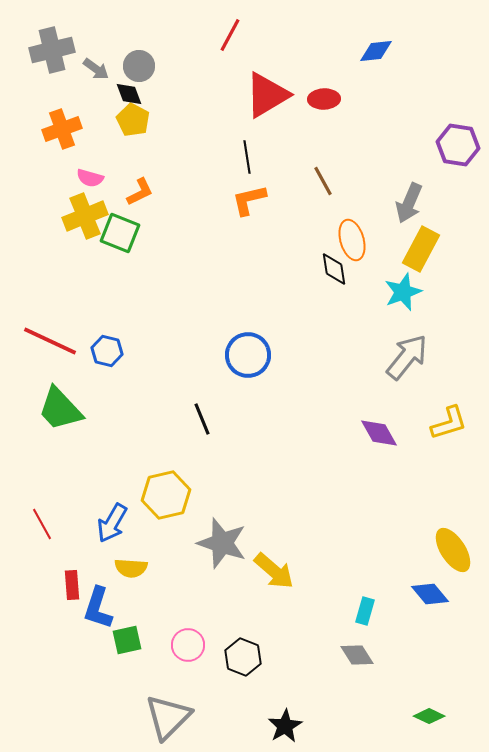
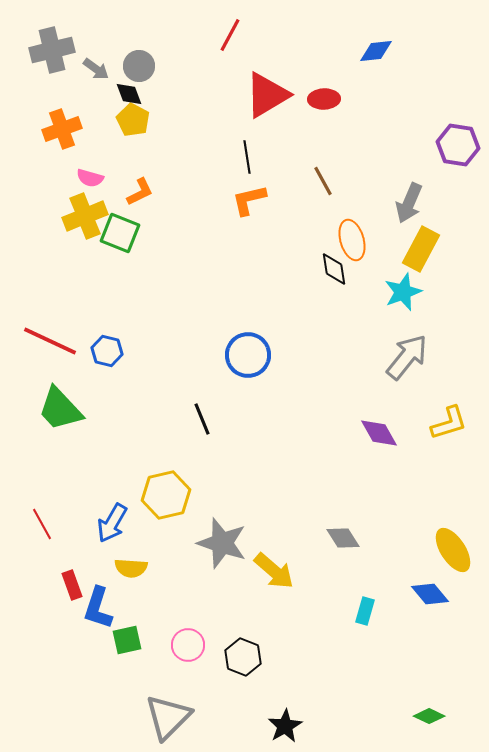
red rectangle at (72, 585): rotated 16 degrees counterclockwise
gray diamond at (357, 655): moved 14 px left, 117 px up
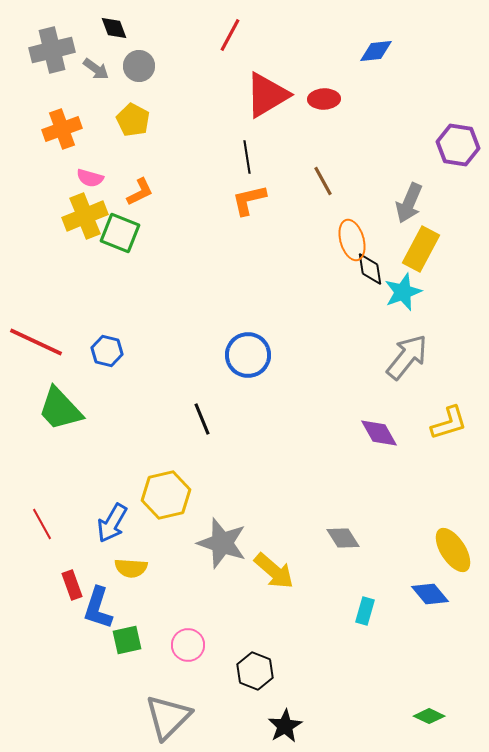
black diamond at (129, 94): moved 15 px left, 66 px up
black diamond at (334, 269): moved 36 px right
red line at (50, 341): moved 14 px left, 1 px down
black hexagon at (243, 657): moved 12 px right, 14 px down
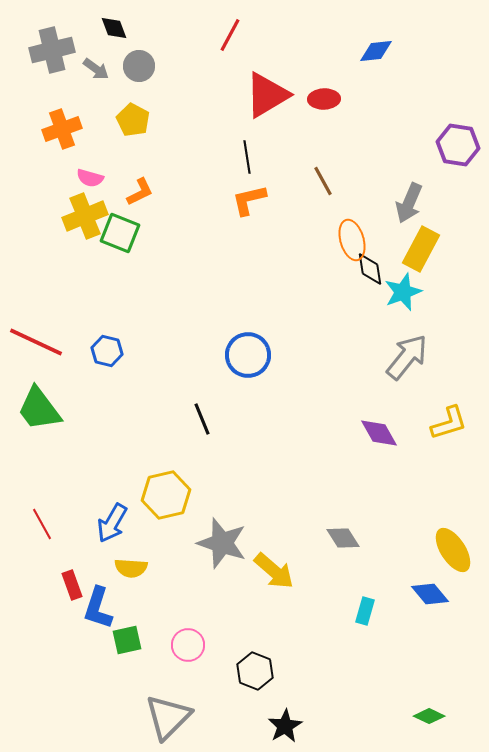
green trapezoid at (60, 409): moved 21 px left; rotated 6 degrees clockwise
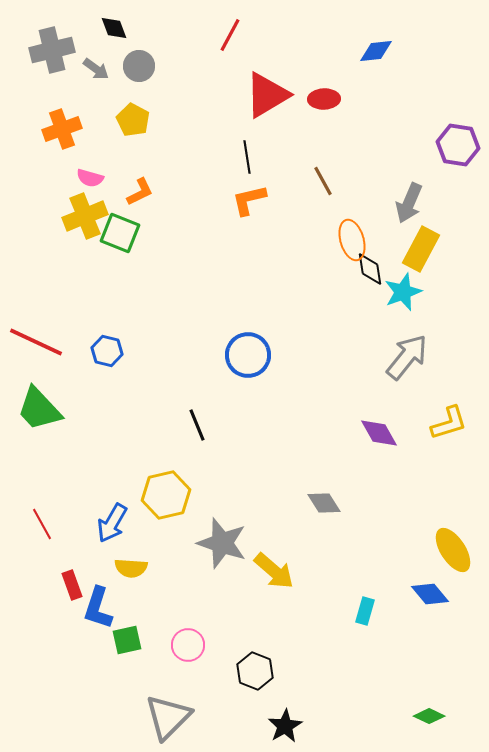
green trapezoid at (39, 409): rotated 6 degrees counterclockwise
black line at (202, 419): moved 5 px left, 6 px down
gray diamond at (343, 538): moved 19 px left, 35 px up
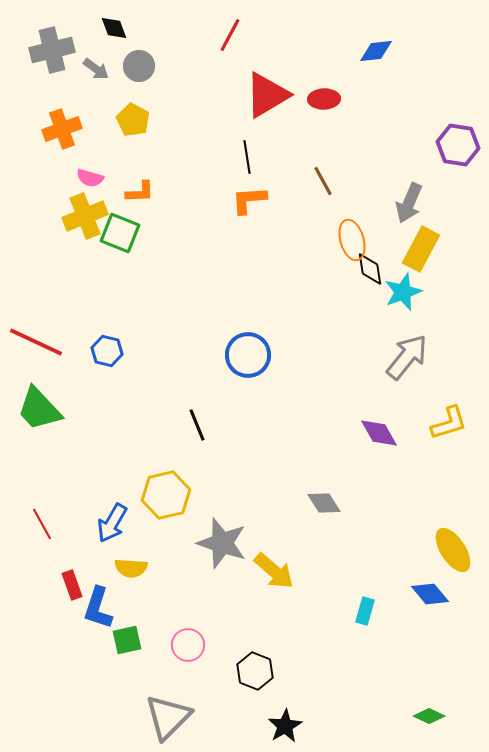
orange L-shape at (140, 192): rotated 24 degrees clockwise
orange L-shape at (249, 200): rotated 9 degrees clockwise
